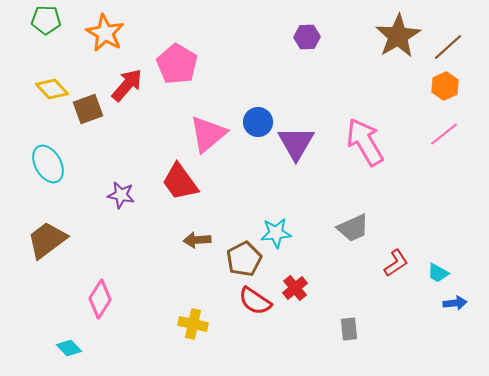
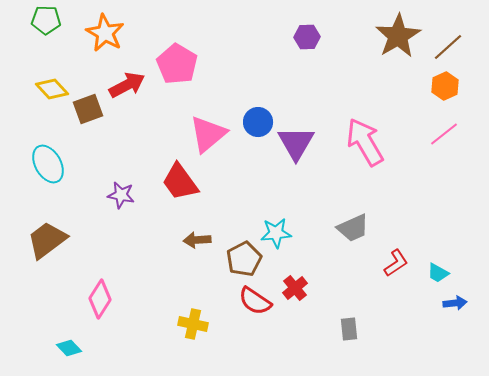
red arrow: rotated 21 degrees clockwise
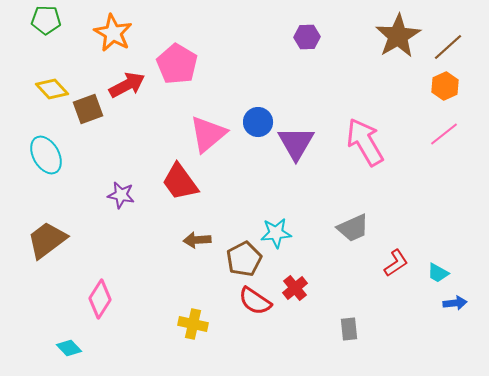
orange star: moved 8 px right
cyan ellipse: moved 2 px left, 9 px up
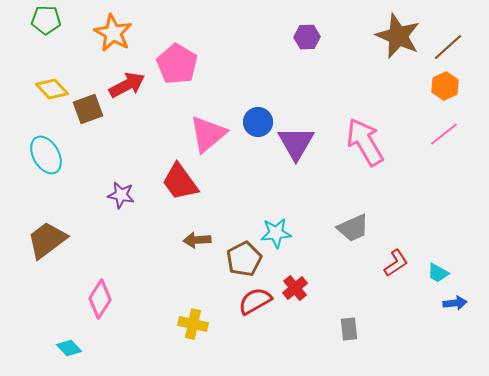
brown star: rotated 18 degrees counterclockwise
red semicircle: rotated 116 degrees clockwise
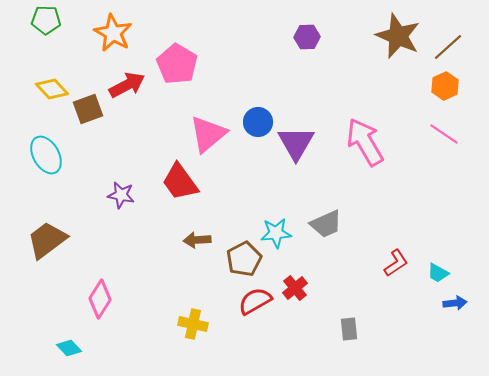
pink line: rotated 72 degrees clockwise
gray trapezoid: moved 27 px left, 4 px up
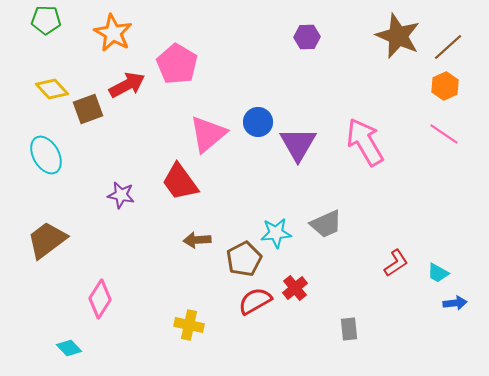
purple triangle: moved 2 px right, 1 px down
yellow cross: moved 4 px left, 1 px down
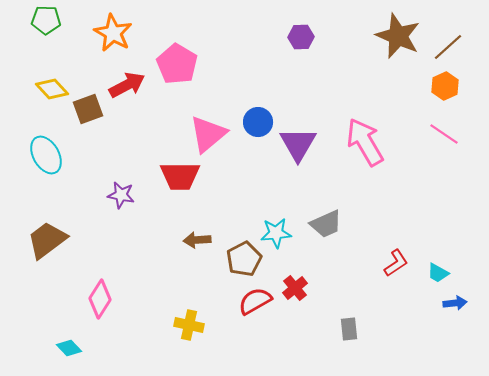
purple hexagon: moved 6 px left
red trapezoid: moved 6 px up; rotated 54 degrees counterclockwise
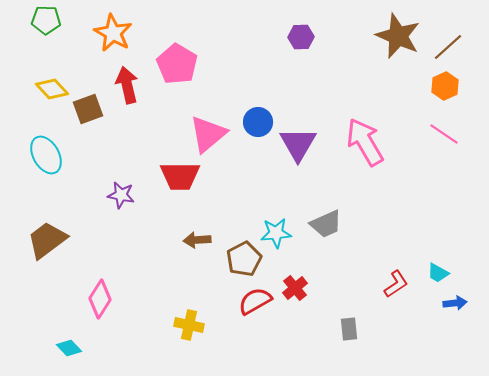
red arrow: rotated 75 degrees counterclockwise
red L-shape: moved 21 px down
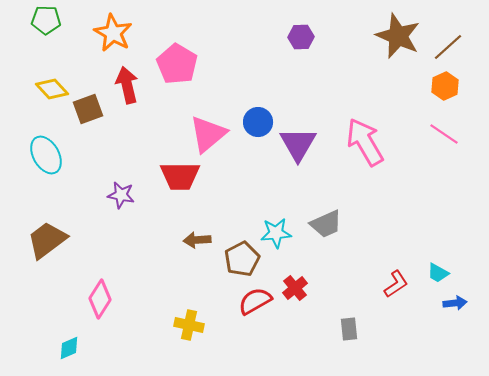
brown pentagon: moved 2 px left
cyan diamond: rotated 70 degrees counterclockwise
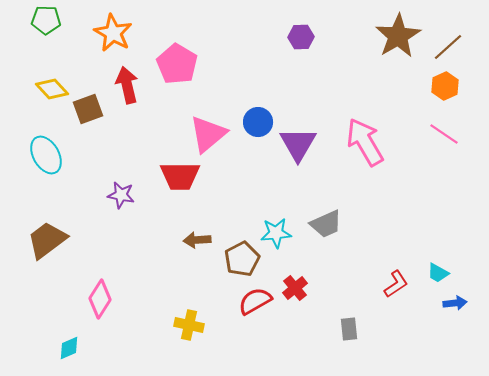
brown star: rotated 18 degrees clockwise
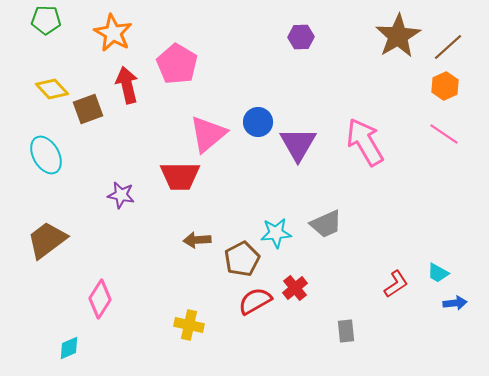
gray rectangle: moved 3 px left, 2 px down
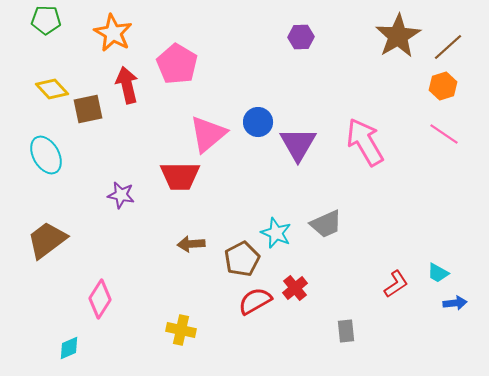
orange hexagon: moved 2 px left; rotated 8 degrees clockwise
brown square: rotated 8 degrees clockwise
cyan star: rotated 28 degrees clockwise
brown arrow: moved 6 px left, 4 px down
yellow cross: moved 8 px left, 5 px down
